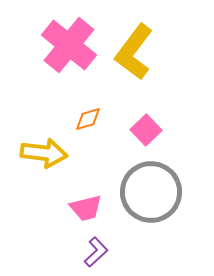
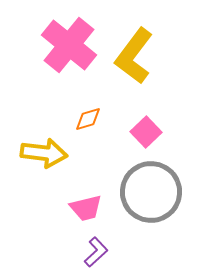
yellow L-shape: moved 4 px down
pink square: moved 2 px down
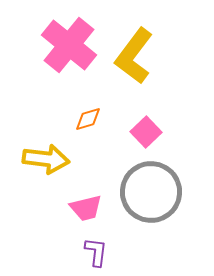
yellow arrow: moved 2 px right, 6 px down
purple L-shape: rotated 40 degrees counterclockwise
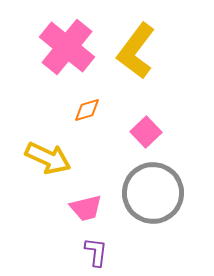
pink cross: moved 2 px left, 2 px down
yellow L-shape: moved 2 px right, 5 px up
orange diamond: moved 1 px left, 9 px up
yellow arrow: moved 2 px right, 1 px up; rotated 18 degrees clockwise
gray circle: moved 2 px right, 1 px down
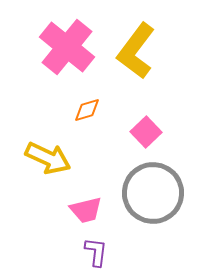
pink trapezoid: moved 2 px down
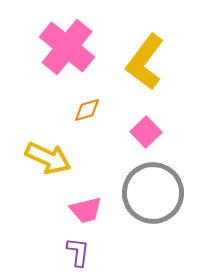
yellow L-shape: moved 9 px right, 11 px down
purple L-shape: moved 18 px left
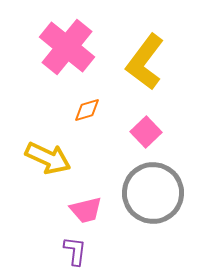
purple L-shape: moved 3 px left, 1 px up
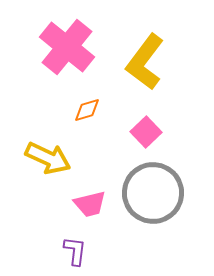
pink trapezoid: moved 4 px right, 6 px up
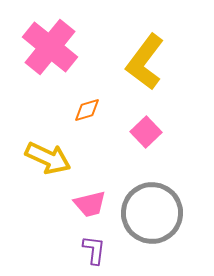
pink cross: moved 17 px left
gray circle: moved 1 px left, 20 px down
purple L-shape: moved 19 px right, 1 px up
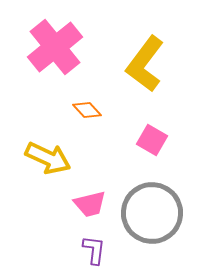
pink cross: moved 5 px right; rotated 12 degrees clockwise
yellow L-shape: moved 2 px down
orange diamond: rotated 64 degrees clockwise
pink square: moved 6 px right, 8 px down; rotated 16 degrees counterclockwise
